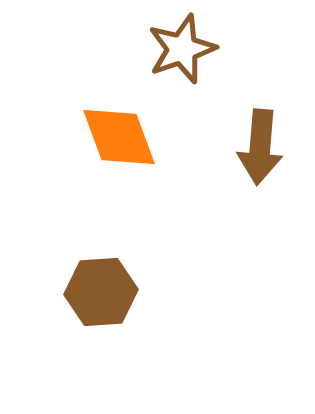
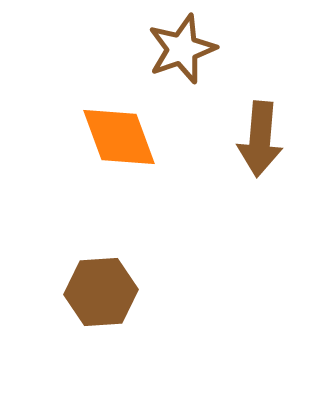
brown arrow: moved 8 px up
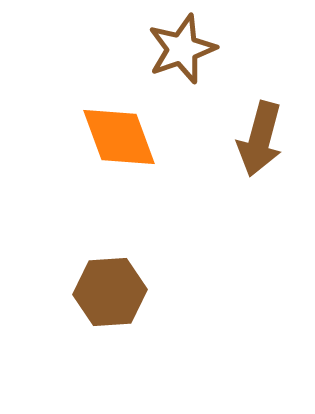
brown arrow: rotated 10 degrees clockwise
brown hexagon: moved 9 px right
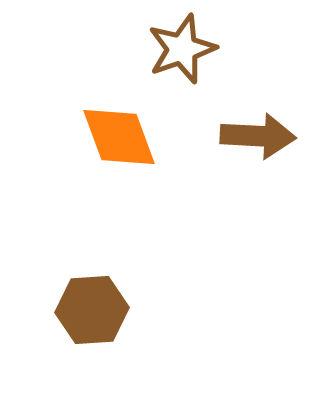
brown arrow: moved 2 px left, 3 px up; rotated 102 degrees counterclockwise
brown hexagon: moved 18 px left, 18 px down
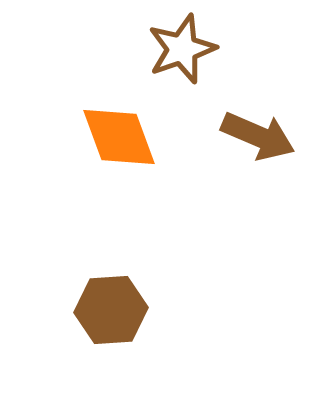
brown arrow: rotated 20 degrees clockwise
brown hexagon: moved 19 px right
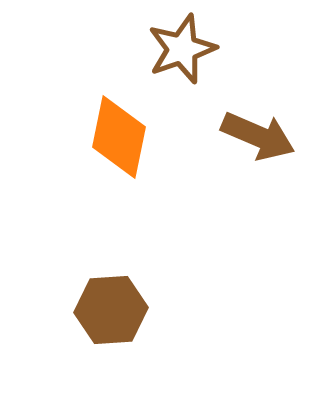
orange diamond: rotated 32 degrees clockwise
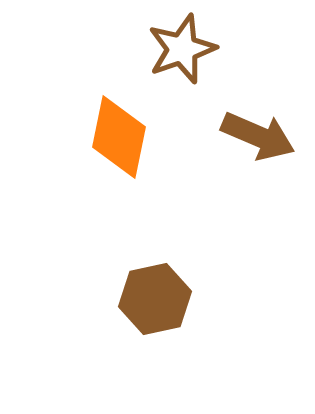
brown hexagon: moved 44 px right, 11 px up; rotated 8 degrees counterclockwise
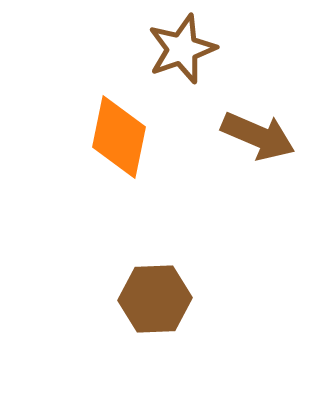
brown hexagon: rotated 10 degrees clockwise
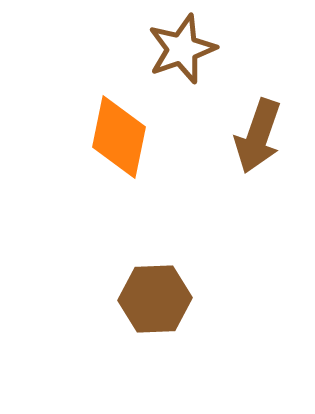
brown arrow: rotated 86 degrees clockwise
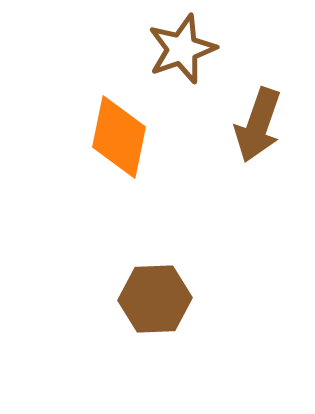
brown arrow: moved 11 px up
